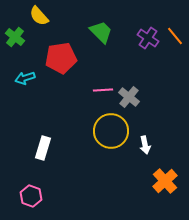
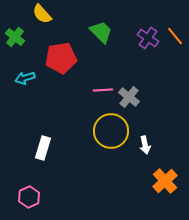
yellow semicircle: moved 3 px right, 2 px up
pink hexagon: moved 2 px left, 1 px down; rotated 15 degrees clockwise
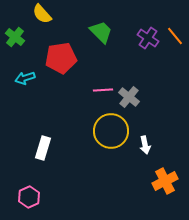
orange cross: rotated 15 degrees clockwise
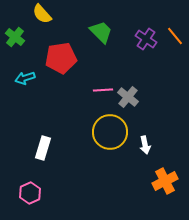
purple cross: moved 2 px left, 1 px down
gray cross: moved 1 px left
yellow circle: moved 1 px left, 1 px down
pink hexagon: moved 1 px right, 4 px up
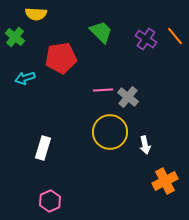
yellow semicircle: moved 6 px left; rotated 45 degrees counterclockwise
pink hexagon: moved 20 px right, 8 px down
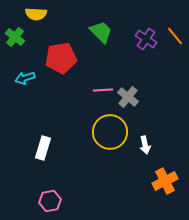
pink hexagon: rotated 15 degrees clockwise
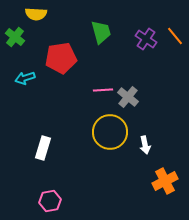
green trapezoid: rotated 30 degrees clockwise
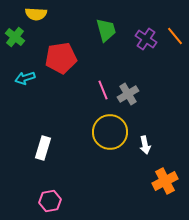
green trapezoid: moved 5 px right, 2 px up
pink line: rotated 72 degrees clockwise
gray cross: moved 3 px up; rotated 20 degrees clockwise
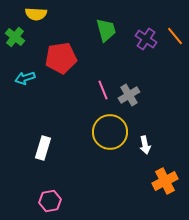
gray cross: moved 1 px right, 1 px down
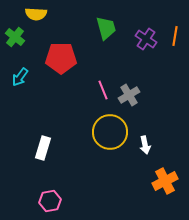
green trapezoid: moved 2 px up
orange line: rotated 48 degrees clockwise
red pentagon: rotated 8 degrees clockwise
cyan arrow: moved 5 px left, 1 px up; rotated 36 degrees counterclockwise
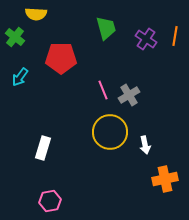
orange cross: moved 2 px up; rotated 15 degrees clockwise
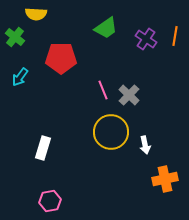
green trapezoid: rotated 70 degrees clockwise
gray cross: rotated 15 degrees counterclockwise
yellow circle: moved 1 px right
